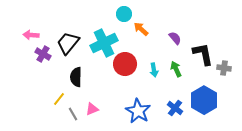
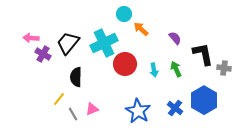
pink arrow: moved 3 px down
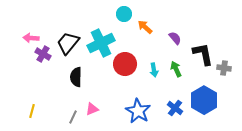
orange arrow: moved 4 px right, 2 px up
cyan cross: moved 3 px left
yellow line: moved 27 px left, 12 px down; rotated 24 degrees counterclockwise
gray line: moved 3 px down; rotated 56 degrees clockwise
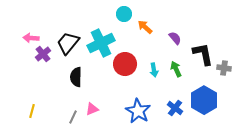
purple cross: rotated 21 degrees clockwise
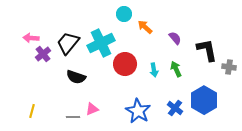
black L-shape: moved 4 px right, 4 px up
gray cross: moved 5 px right, 1 px up
black semicircle: rotated 72 degrees counterclockwise
gray line: rotated 64 degrees clockwise
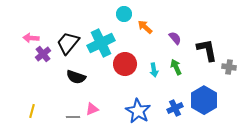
green arrow: moved 2 px up
blue cross: rotated 28 degrees clockwise
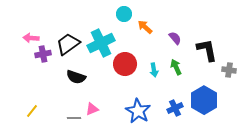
black trapezoid: moved 1 px down; rotated 15 degrees clockwise
purple cross: rotated 28 degrees clockwise
gray cross: moved 3 px down
yellow line: rotated 24 degrees clockwise
gray line: moved 1 px right, 1 px down
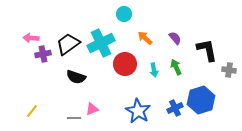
orange arrow: moved 11 px down
blue hexagon: moved 3 px left; rotated 12 degrees clockwise
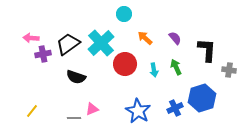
cyan cross: rotated 16 degrees counterclockwise
black L-shape: rotated 15 degrees clockwise
blue hexagon: moved 1 px right, 2 px up
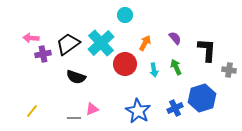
cyan circle: moved 1 px right, 1 px down
orange arrow: moved 5 px down; rotated 77 degrees clockwise
